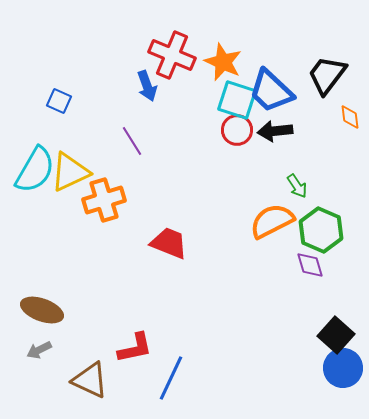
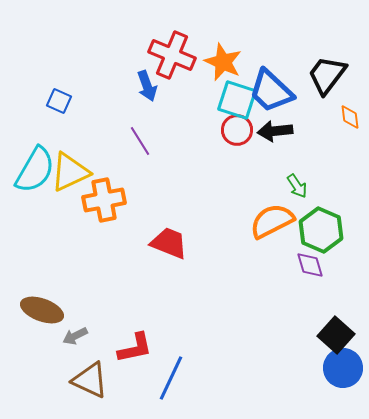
purple line: moved 8 px right
orange cross: rotated 6 degrees clockwise
gray arrow: moved 36 px right, 14 px up
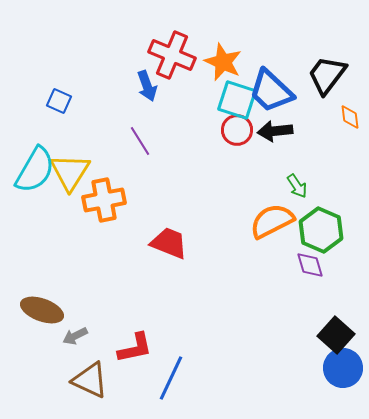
yellow triangle: rotated 33 degrees counterclockwise
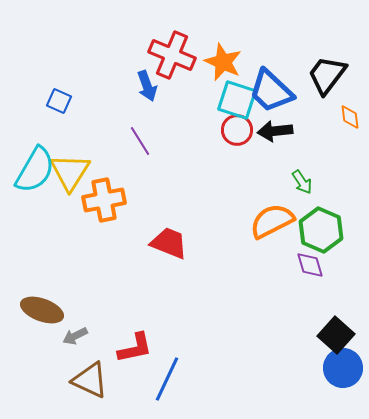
green arrow: moved 5 px right, 4 px up
blue line: moved 4 px left, 1 px down
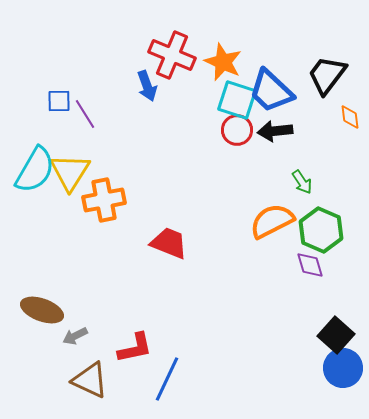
blue square: rotated 25 degrees counterclockwise
purple line: moved 55 px left, 27 px up
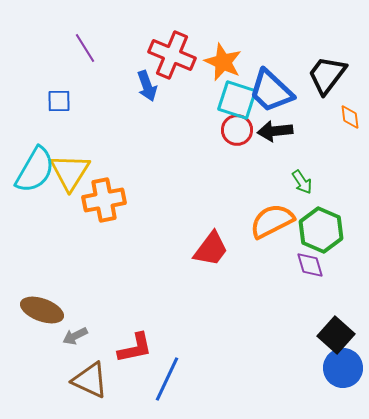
purple line: moved 66 px up
red trapezoid: moved 42 px right, 6 px down; rotated 105 degrees clockwise
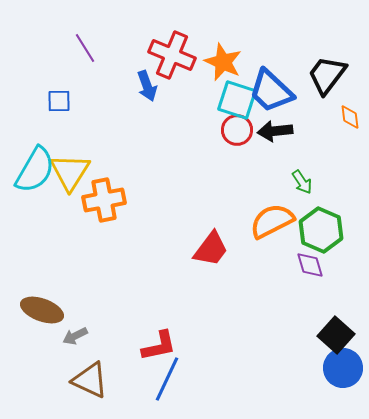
red L-shape: moved 24 px right, 2 px up
